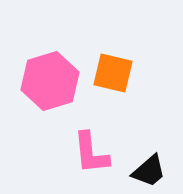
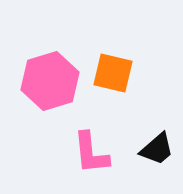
black trapezoid: moved 8 px right, 22 px up
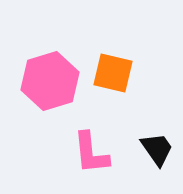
black trapezoid: rotated 84 degrees counterclockwise
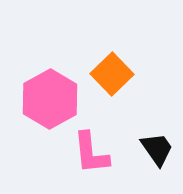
orange square: moved 1 px left, 1 px down; rotated 33 degrees clockwise
pink hexagon: moved 18 px down; rotated 12 degrees counterclockwise
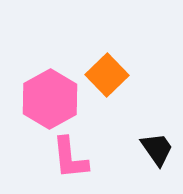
orange square: moved 5 px left, 1 px down
pink L-shape: moved 21 px left, 5 px down
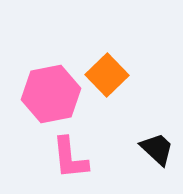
pink hexagon: moved 1 px right, 5 px up; rotated 18 degrees clockwise
black trapezoid: rotated 12 degrees counterclockwise
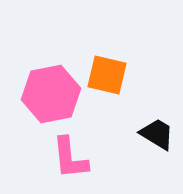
orange square: rotated 33 degrees counterclockwise
black trapezoid: moved 15 px up; rotated 12 degrees counterclockwise
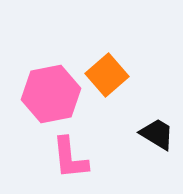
orange square: rotated 36 degrees clockwise
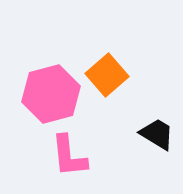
pink hexagon: rotated 4 degrees counterclockwise
pink L-shape: moved 1 px left, 2 px up
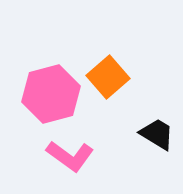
orange square: moved 1 px right, 2 px down
pink L-shape: moved 1 px right; rotated 48 degrees counterclockwise
